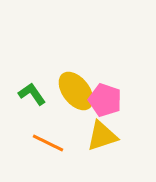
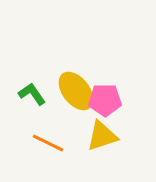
pink pentagon: rotated 20 degrees counterclockwise
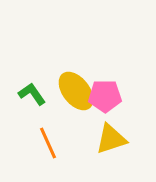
pink pentagon: moved 4 px up
yellow triangle: moved 9 px right, 3 px down
orange line: rotated 40 degrees clockwise
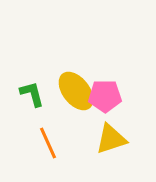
green L-shape: rotated 20 degrees clockwise
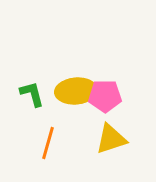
yellow ellipse: rotated 57 degrees counterclockwise
orange line: rotated 40 degrees clockwise
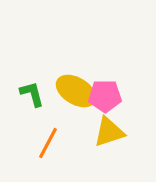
yellow ellipse: rotated 36 degrees clockwise
yellow triangle: moved 2 px left, 7 px up
orange line: rotated 12 degrees clockwise
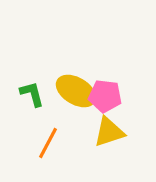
pink pentagon: rotated 8 degrees clockwise
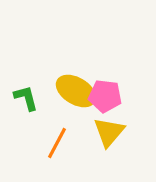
green L-shape: moved 6 px left, 4 px down
yellow triangle: rotated 32 degrees counterclockwise
orange line: moved 9 px right
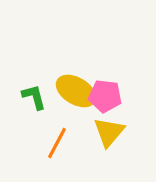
green L-shape: moved 8 px right, 1 px up
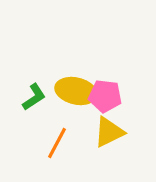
yellow ellipse: rotated 18 degrees counterclockwise
green L-shape: rotated 72 degrees clockwise
yellow triangle: rotated 24 degrees clockwise
